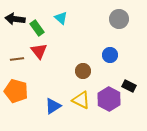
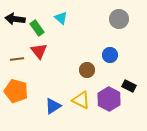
brown circle: moved 4 px right, 1 px up
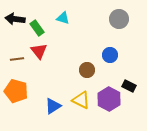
cyan triangle: moved 2 px right; rotated 24 degrees counterclockwise
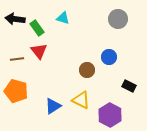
gray circle: moved 1 px left
blue circle: moved 1 px left, 2 px down
purple hexagon: moved 1 px right, 16 px down
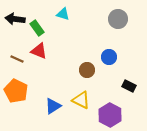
cyan triangle: moved 4 px up
red triangle: rotated 30 degrees counterclockwise
brown line: rotated 32 degrees clockwise
orange pentagon: rotated 10 degrees clockwise
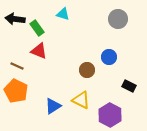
brown line: moved 7 px down
